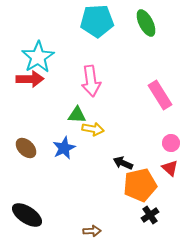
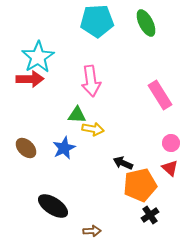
black ellipse: moved 26 px right, 9 px up
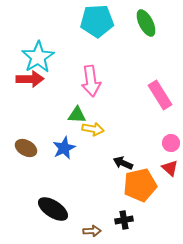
brown ellipse: rotated 15 degrees counterclockwise
black ellipse: moved 3 px down
black cross: moved 26 px left, 5 px down; rotated 24 degrees clockwise
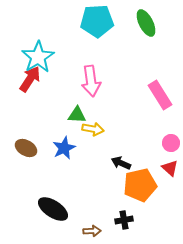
red arrow: rotated 56 degrees counterclockwise
black arrow: moved 2 px left
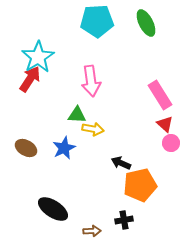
red triangle: moved 5 px left, 44 px up
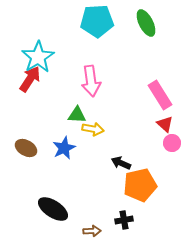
pink circle: moved 1 px right
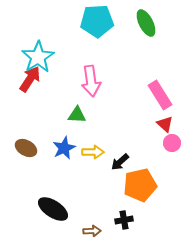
yellow arrow: moved 23 px down; rotated 10 degrees counterclockwise
black arrow: moved 1 px left, 1 px up; rotated 66 degrees counterclockwise
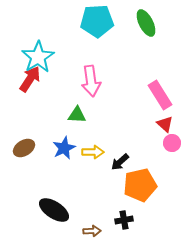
brown ellipse: moved 2 px left; rotated 60 degrees counterclockwise
black ellipse: moved 1 px right, 1 px down
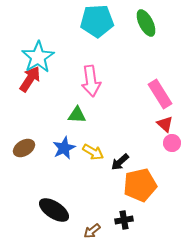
pink rectangle: moved 1 px up
yellow arrow: rotated 30 degrees clockwise
brown arrow: rotated 144 degrees clockwise
